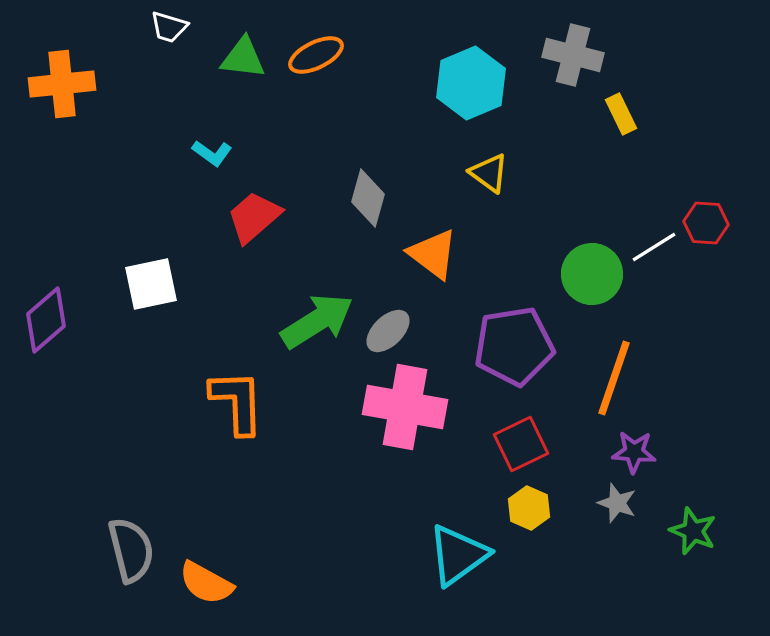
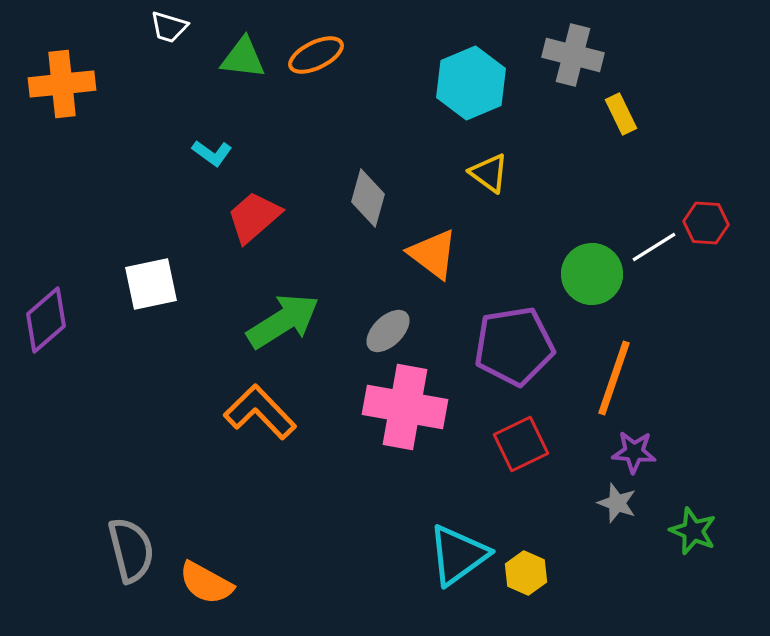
green arrow: moved 34 px left
orange L-shape: moved 23 px right, 10 px down; rotated 42 degrees counterclockwise
yellow hexagon: moved 3 px left, 65 px down
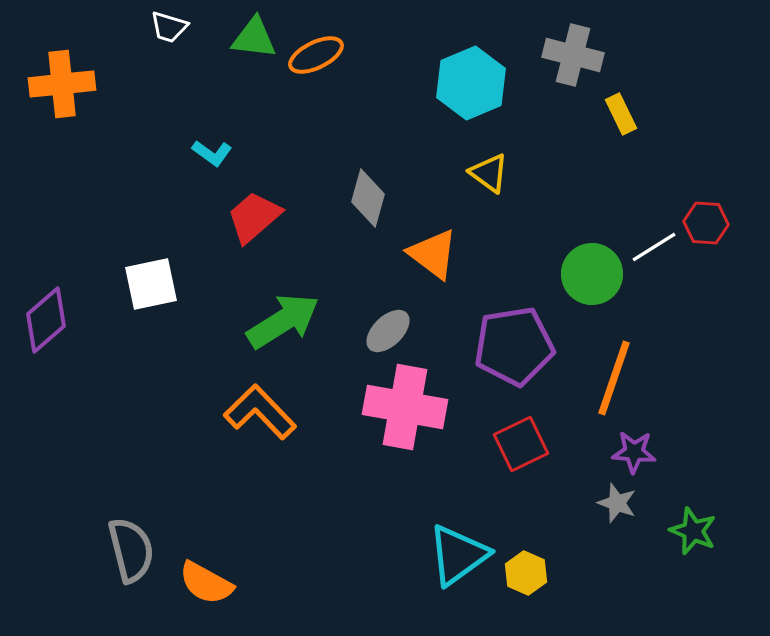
green triangle: moved 11 px right, 20 px up
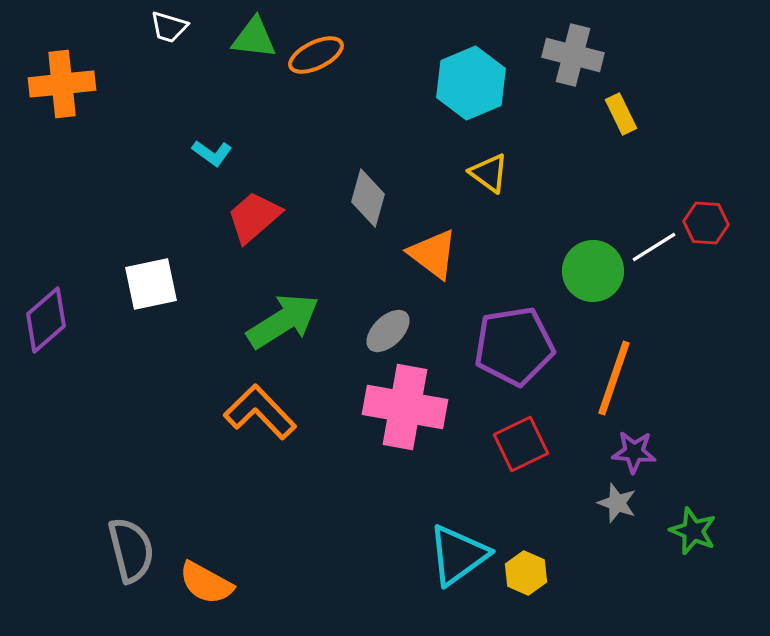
green circle: moved 1 px right, 3 px up
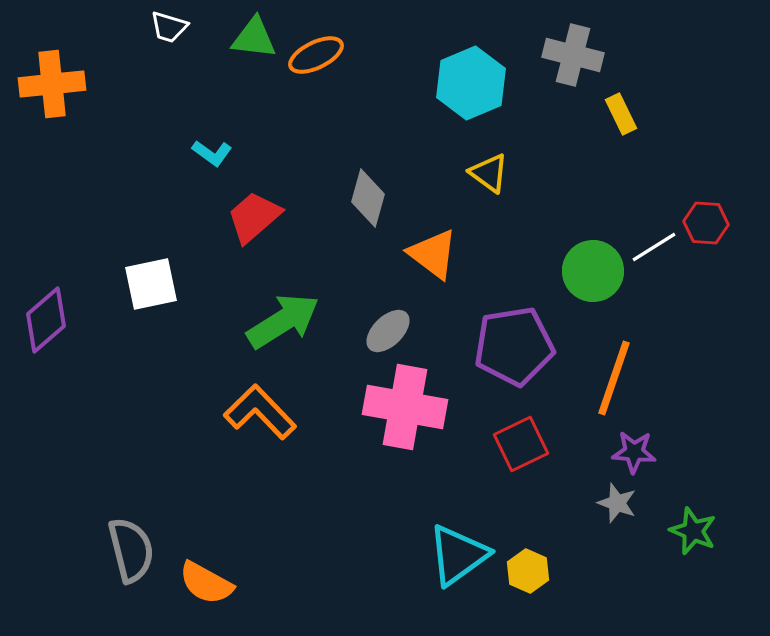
orange cross: moved 10 px left
yellow hexagon: moved 2 px right, 2 px up
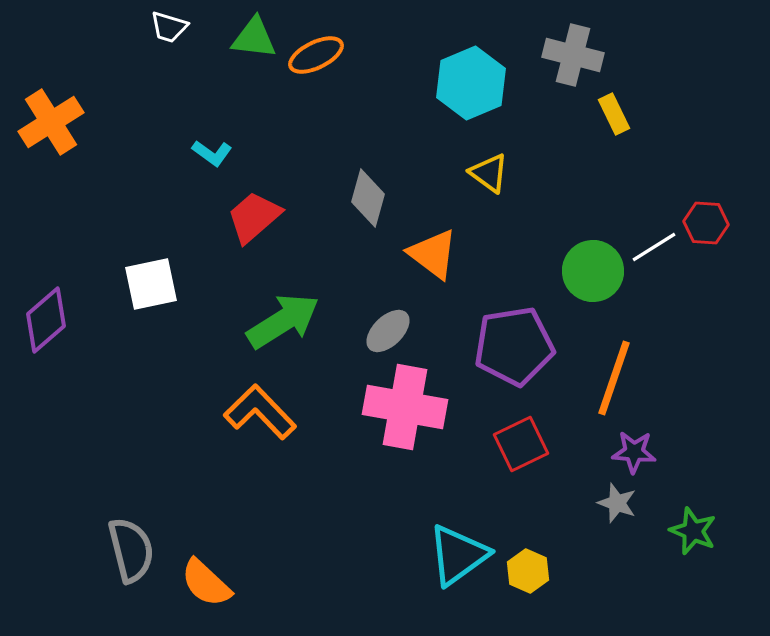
orange cross: moved 1 px left, 38 px down; rotated 26 degrees counterclockwise
yellow rectangle: moved 7 px left
orange semicircle: rotated 14 degrees clockwise
